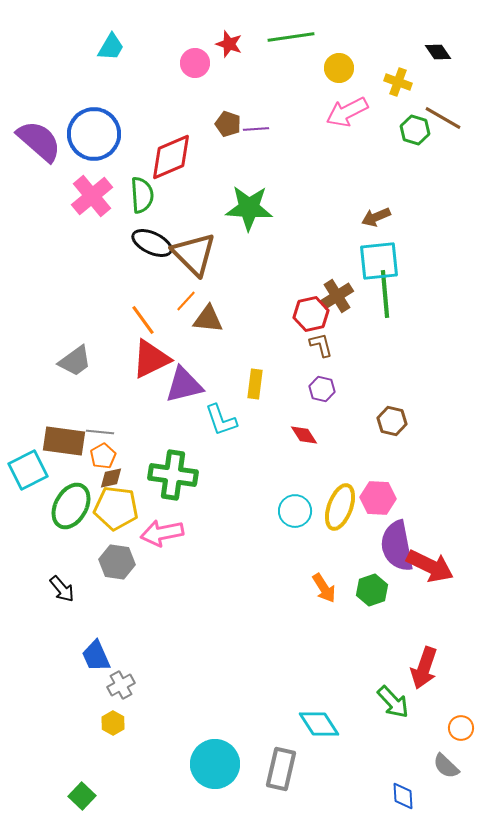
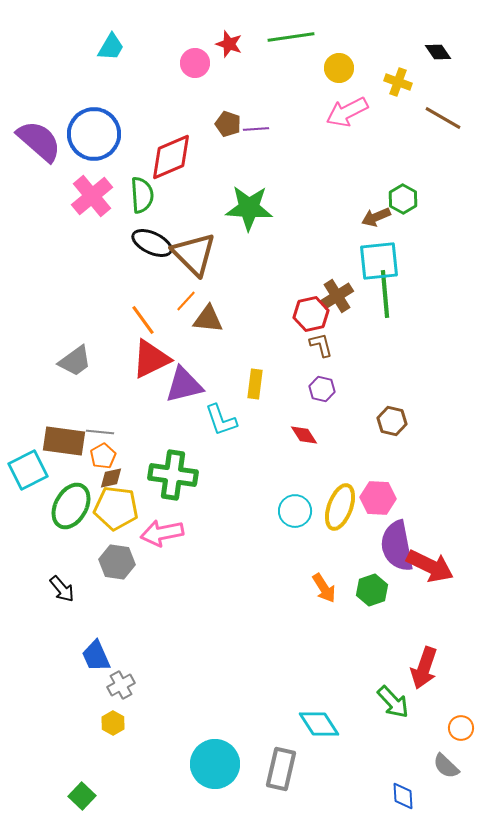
green hexagon at (415, 130): moved 12 px left, 69 px down; rotated 12 degrees clockwise
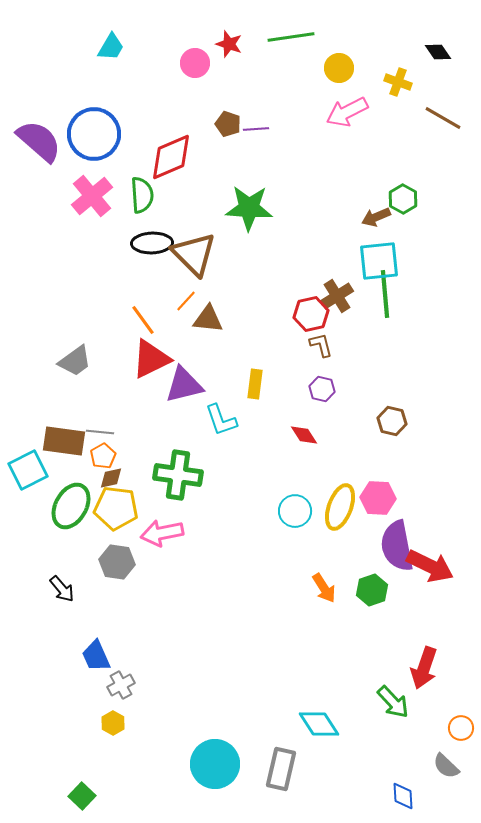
black ellipse at (152, 243): rotated 27 degrees counterclockwise
green cross at (173, 475): moved 5 px right
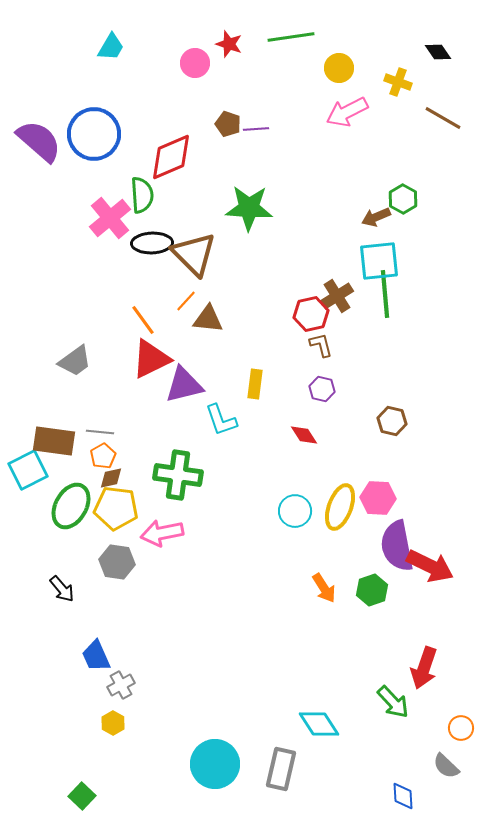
pink cross at (92, 196): moved 18 px right, 22 px down
brown rectangle at (64, 441): moved 10 px left
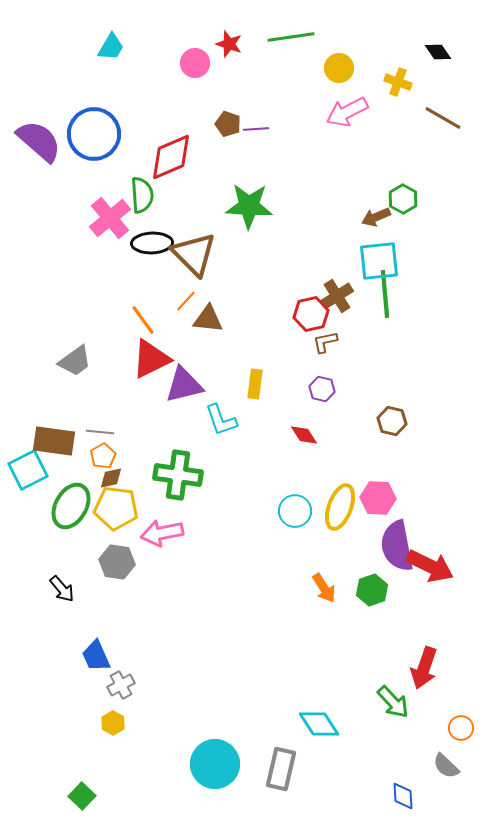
green star at (249, 208): moved 2 px up
brown L-shape at (321, 345): moved 4 px right, 3 px up; rotated 88 degrees counterclockwise
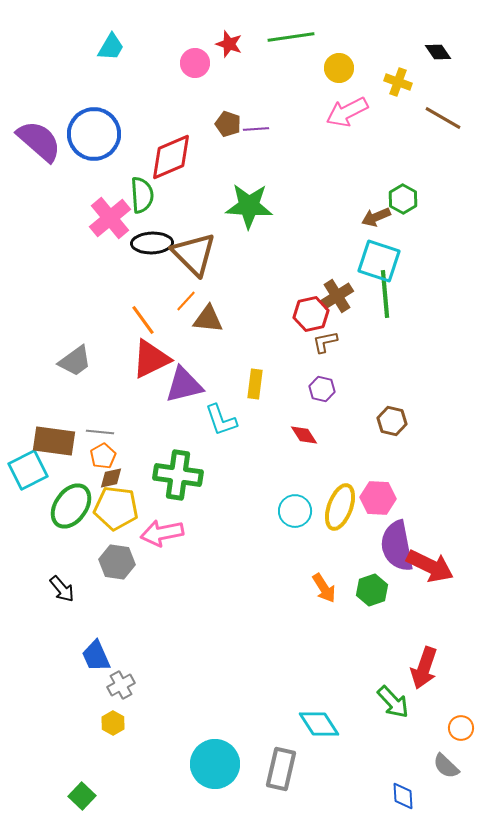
cyan square at (379, 261): rotated 24 degrees clockwise
green ellipse at (71, 506): rotated 6 degrees clockwise
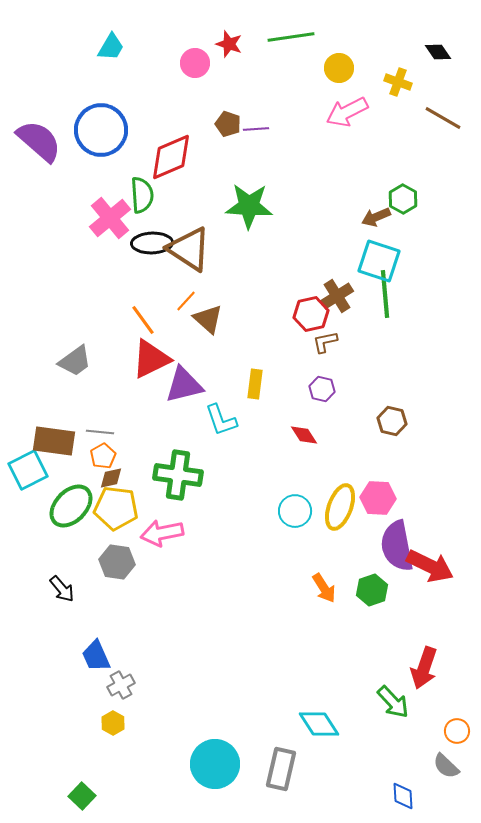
blue circle at (94, 134): moved 7 px right, 4 px up
brown triangle at (194, 254): moved 5 px left, 5 px up; rotated 12 degrees counterclockwise
brown triangle at (208, 319): rotated 36 degrees clockwise
green ellipse at (71, 506): rotated 9 degrees clockwise
orange circle at (461, 728): moved 4 px left, 3 px down
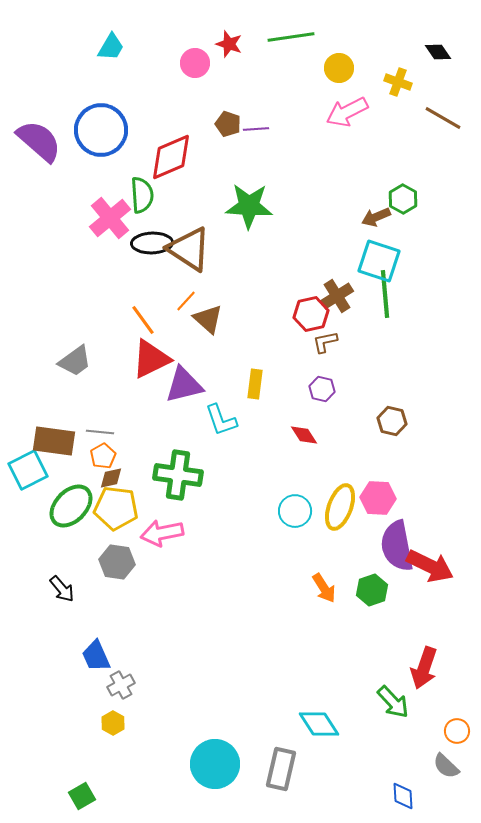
green square at (82, 796): rotated 16 degrees clockwise
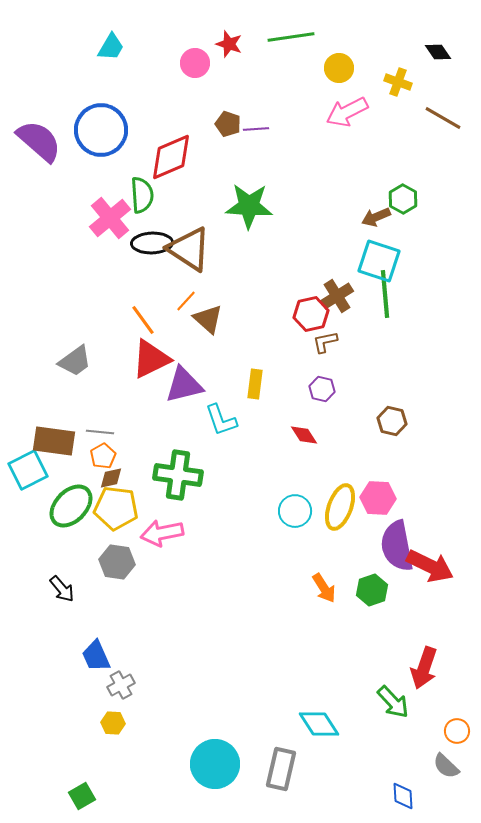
yellow hexagon at (113, 723): rotated 25 degrees counterclockwise
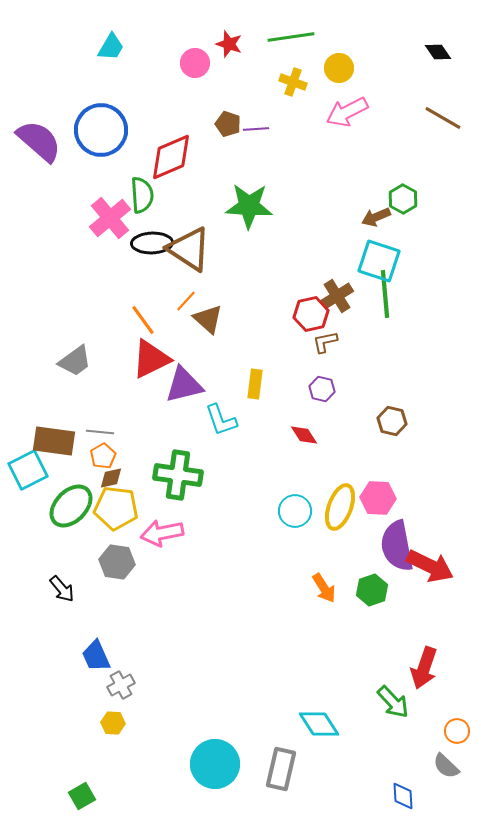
yellow cross at (398, 82): moved 105 px left
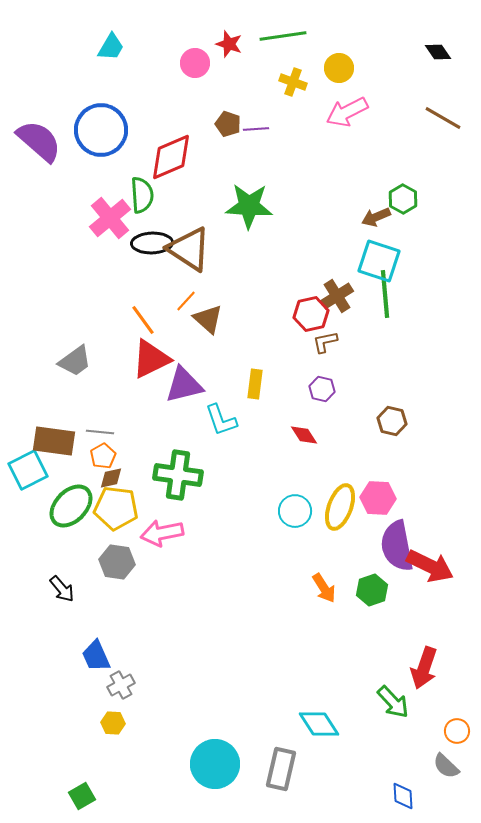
green line at (291, 37): moved 8 px left, 1 px up
